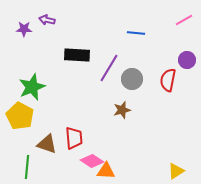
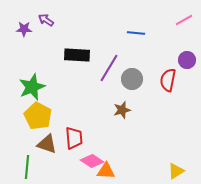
purple arrow: moved 1 px left; rotated 21 degrees clockwise
yellow pentagon: moved 18 px right
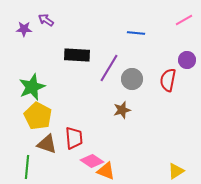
orange triangle: rotated 18 degrees clockwise
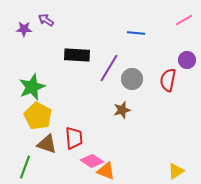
green line: moved 2 px left; rotated 15 degrees clockwise
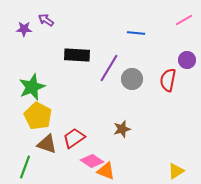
brown star: moved 19 px down
red trapezoid: rotated 120 degrees counterclockwise
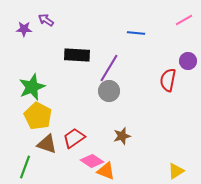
purple circle: moved 1 px right, 1 px down
gray circle: moved 23 px left, 12 px down
brown star: moved 7 px down
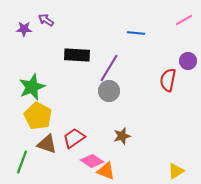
green line: moved 3 px left, 5 px up
